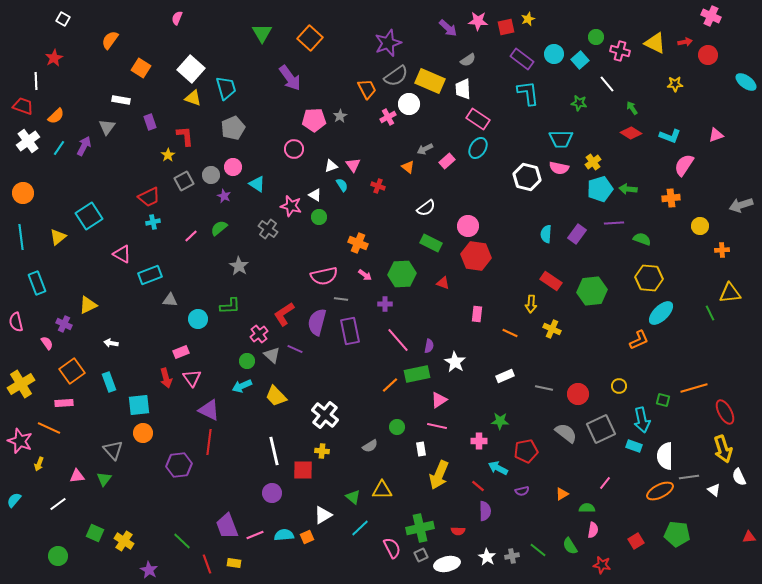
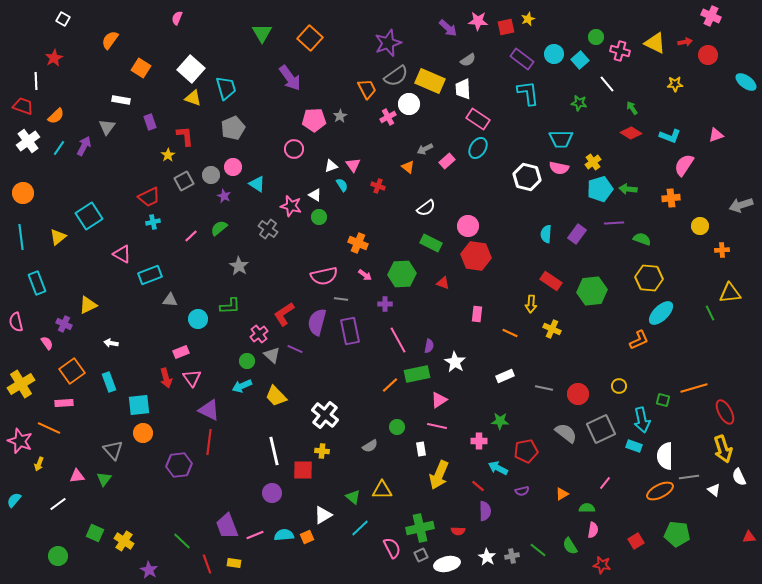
pink line at (398, 340): rotated 12 degrees clockwise
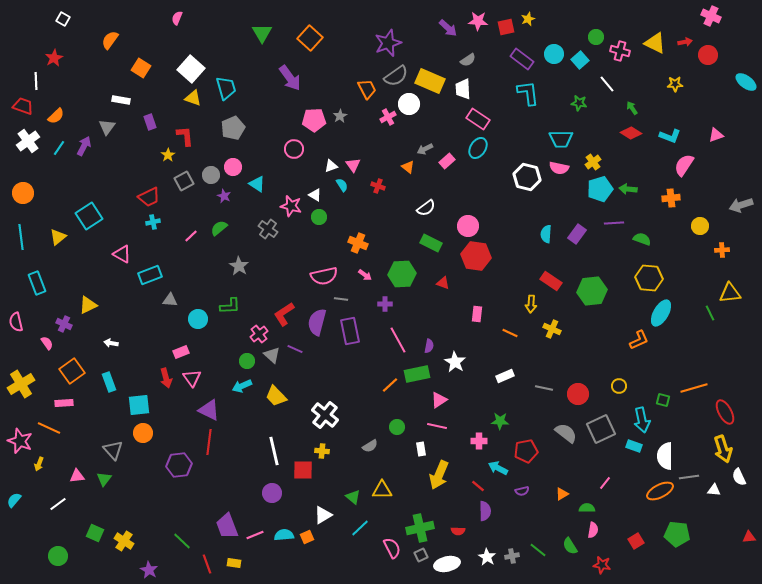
cyan ellipse at (661, 313): rotated 16 degrees counterclockwise
white triangle at (714, 490): rotated 32 degrees counterclockwise
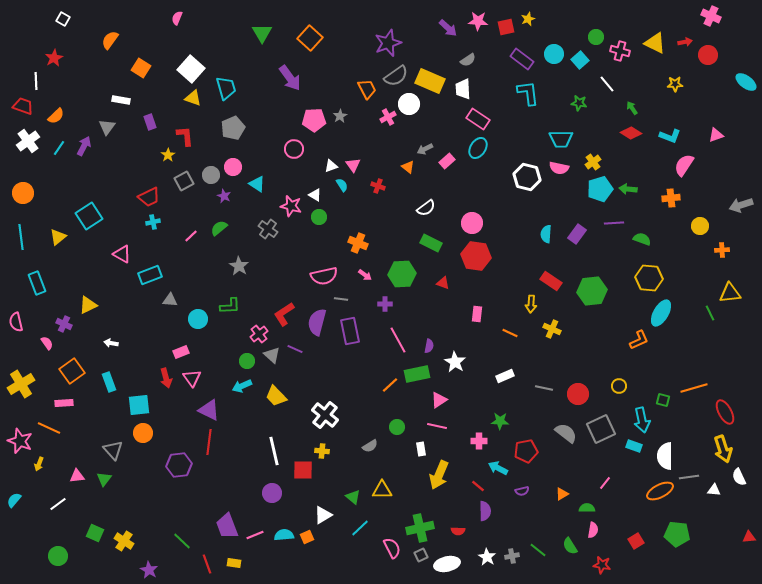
pink circle at (468, 226): moved 4 px right, 3 px up
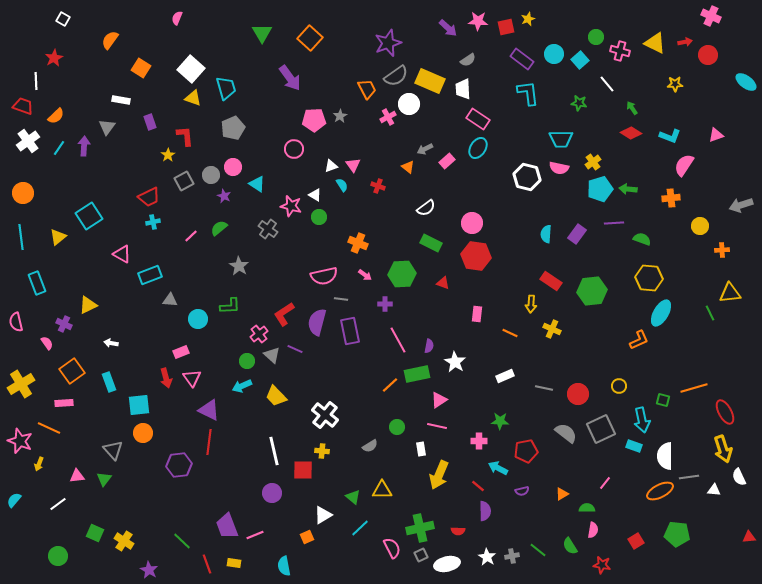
purple arrow at (84, 146): rotated 24 degrees counterclockwise
cyan semicircle at (284, 535): moved 31 px down; rotated 96 degrees counterclockwise
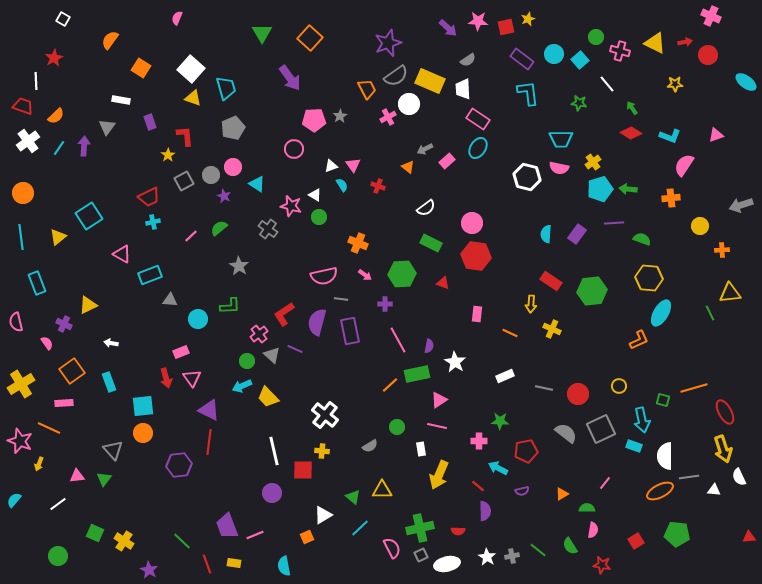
yellow trapezoid at (276, 396): moved 8 px left, 1 px down
cyan square at (139, 405): moved 4 px right, 1 px down
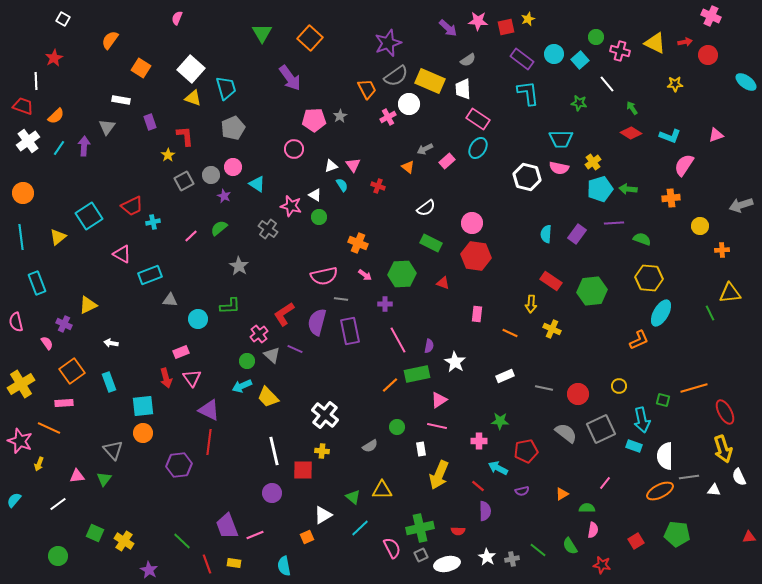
red trapezoid at (149, 197): moved 17 px left, 9 px down
gray cross at (512, 556): moved 3 px down
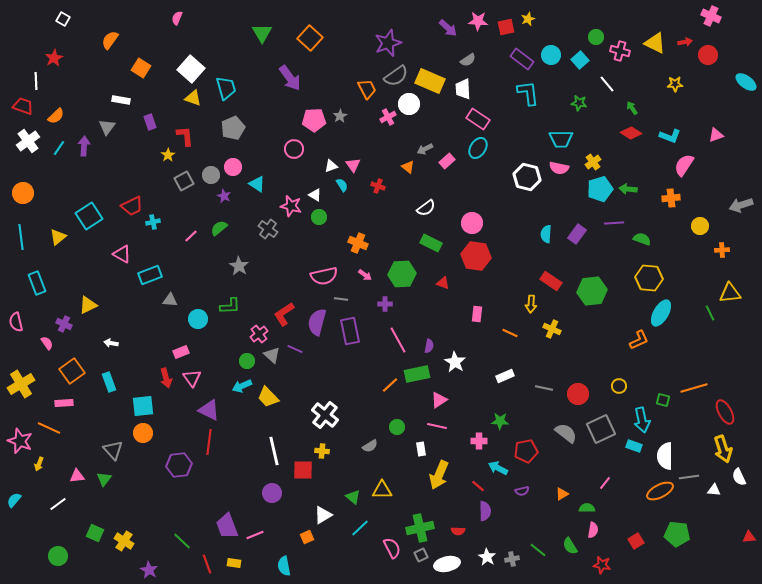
cyan circle at (554, 54): moved 3 px left, 1 px down
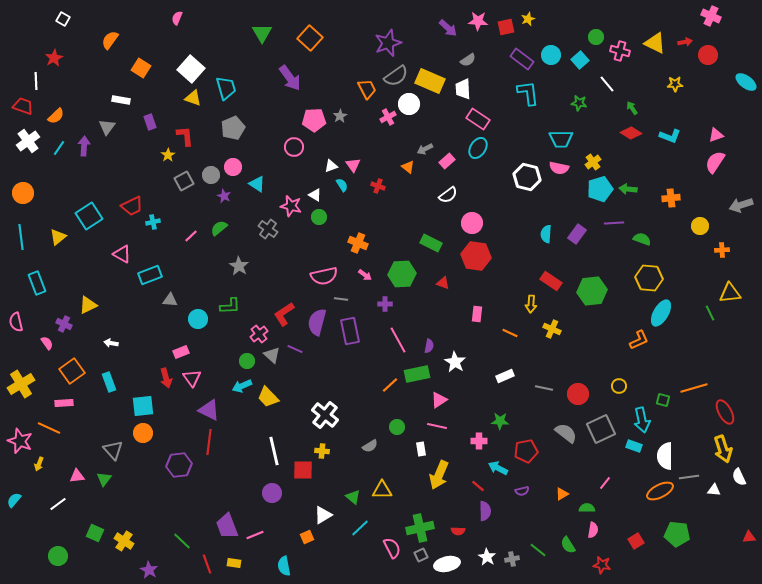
pink circle at (294, 149): moved 2 px up
pink semicircle at (684, 165): moved 31 px right, 3 px up
white semicircle at (426, 208): moved 22 px right, 13 px up
green semicircle at (570, 546): moved 2 px left, 1 px up
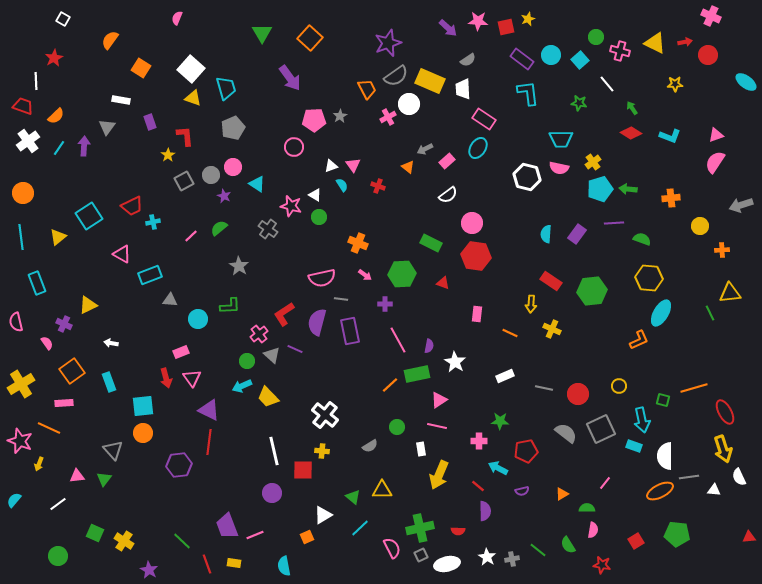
pink rectangle at (478, 119): moved 6 px right
pink semicircle at (324, 276): moved 2 px left, 2 px down
